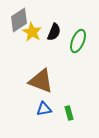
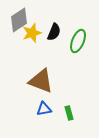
yellow star: moved 1 px down; rotated 24 degrees clockwise
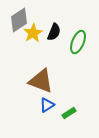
yellow star: moved 1 px right; rotated 12 degrees counterclockwise
green ellipse: moved 1 px down
blue triangle: moved 3 px right, 4 px up; rotated 21 degrees counterclockwise
green rectangle: rotated 72 degrees clockwise
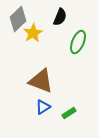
gray diamond: moved 1 px left, 1 px up; rotated 10 degrees counterclockwise
black semicircle: moved 6 px right, 15 px up
blue triangle: moved 4 px left, 2 px down
